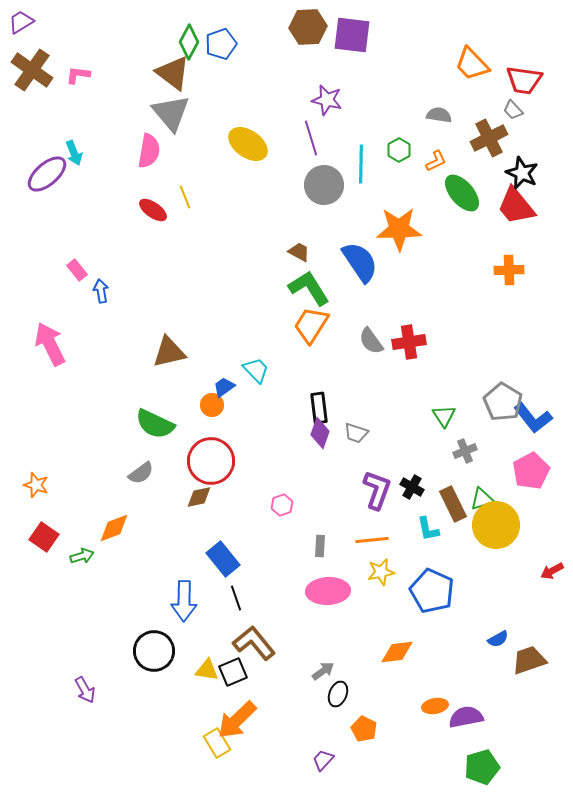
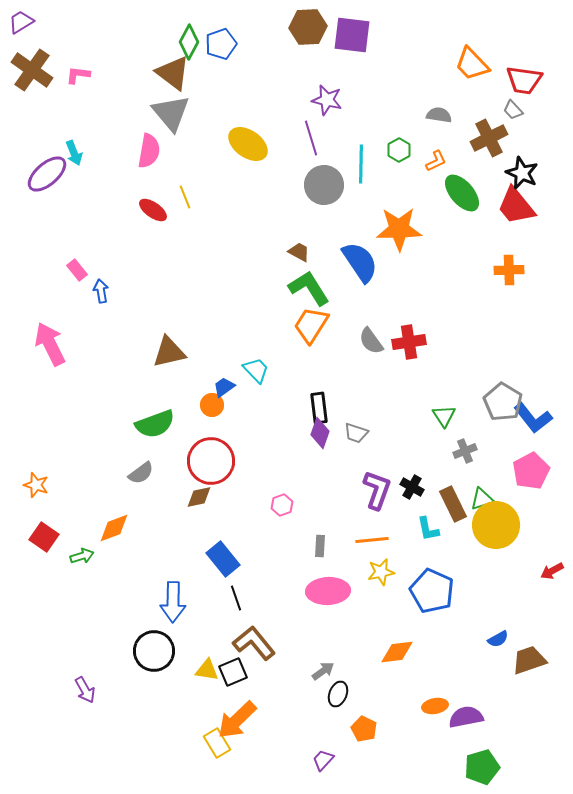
green semicircle at (155, 424): rotated 45 degrees counterclockwise
blue arrow at (184, 601): moved 11 px left, 1 px down
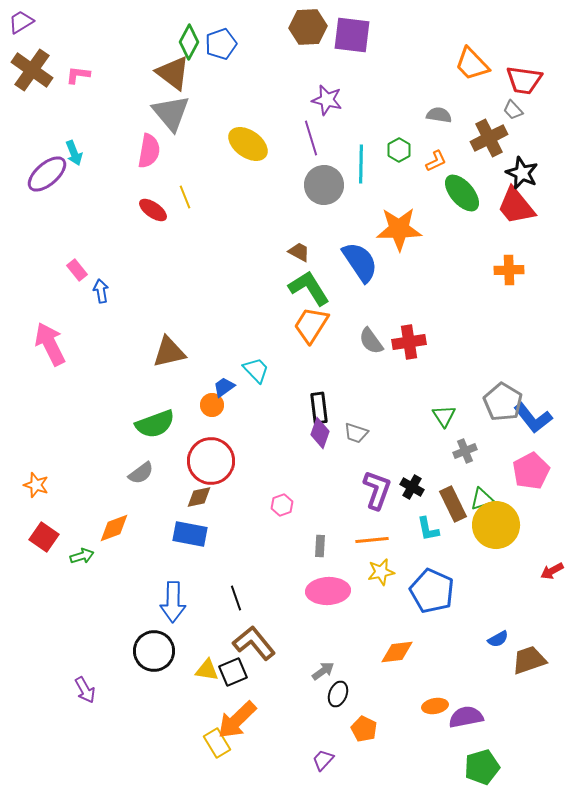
blue rectangle at (223, 559): moved 33 px left, 25 px up; rotated 40 degrees counterclockwise
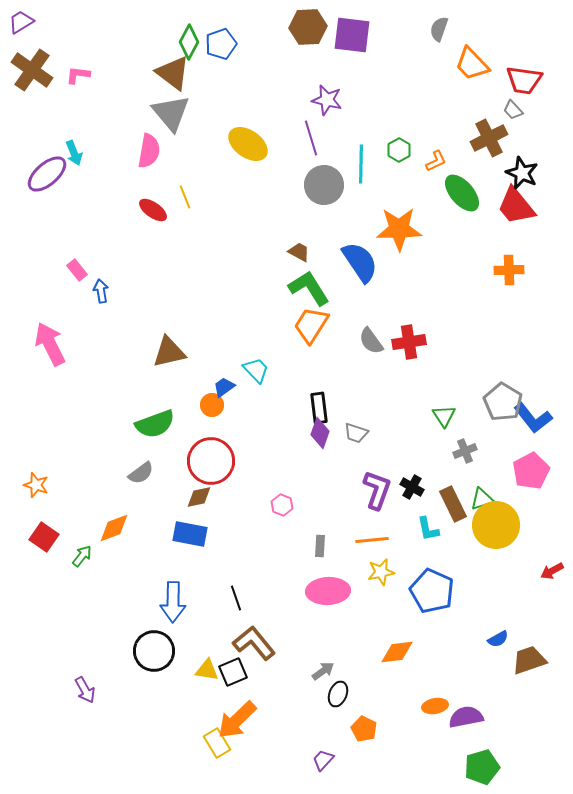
gray semicircle at (439, 115): moved 86 px up; rotated 80 degrees counterclockwise
pink hexagon at (282, 505): rotated 20 degrees counterclockwise
green arrow at (82, 556): rotated 35 degrees counterclockwise
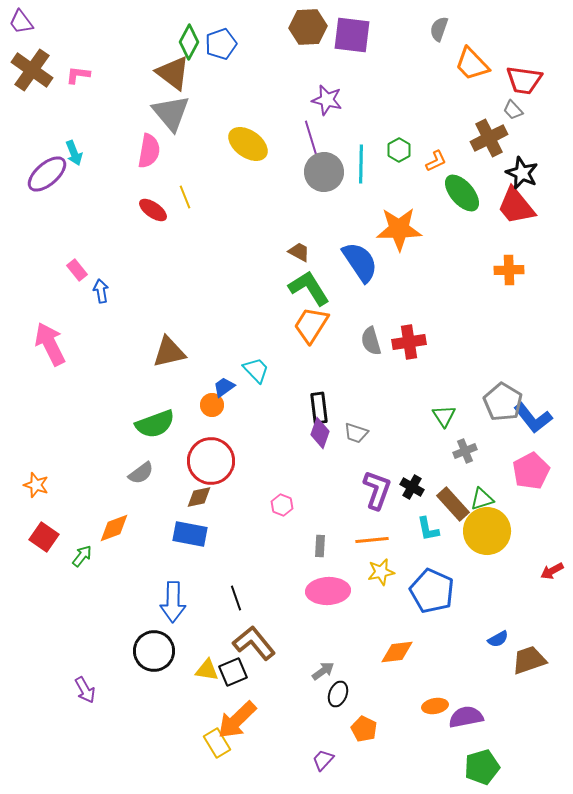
purple trapezoid at (21, 22): rotated 96 degrees counterclockwise
gray circle at (324, 185): moved 13 px up
gray semicircle at (371, 341): rotated 20 degrees clockwise
brown rectangle at (453, 504): rotated 16 degrees counterclockwise
yellow circle at (496, 525): moved 9 px left, 6 px down
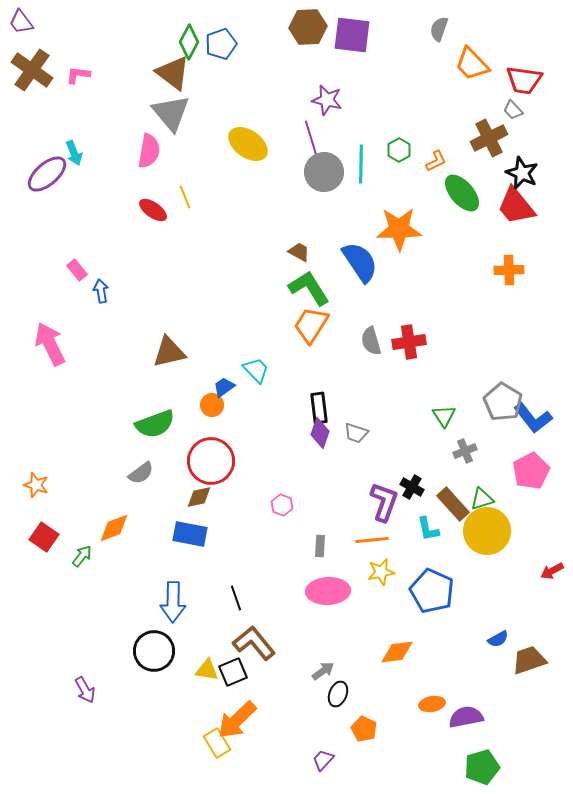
purple L-shape at (377, 490): moved 7 px right, 12 px down
orange ellipse at (435, 706): moved 3 px left, 2 px up
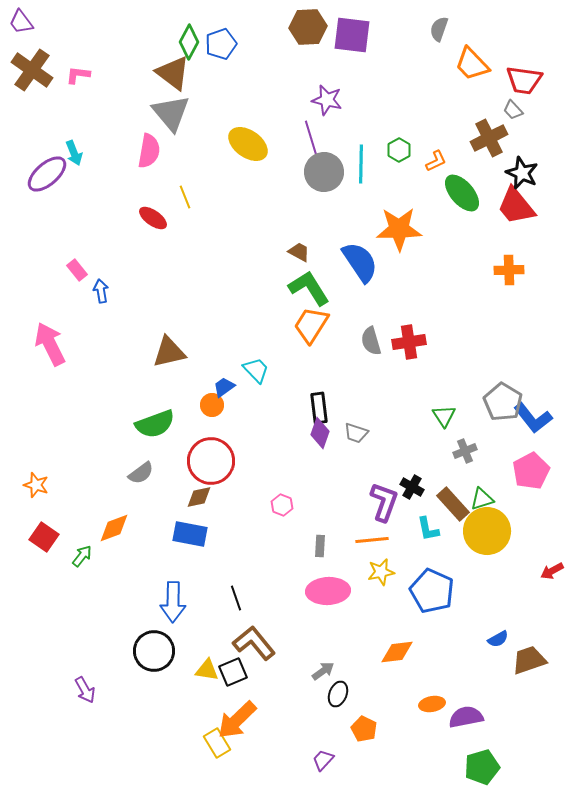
red ellipse at (153, 210): moved 8 px down
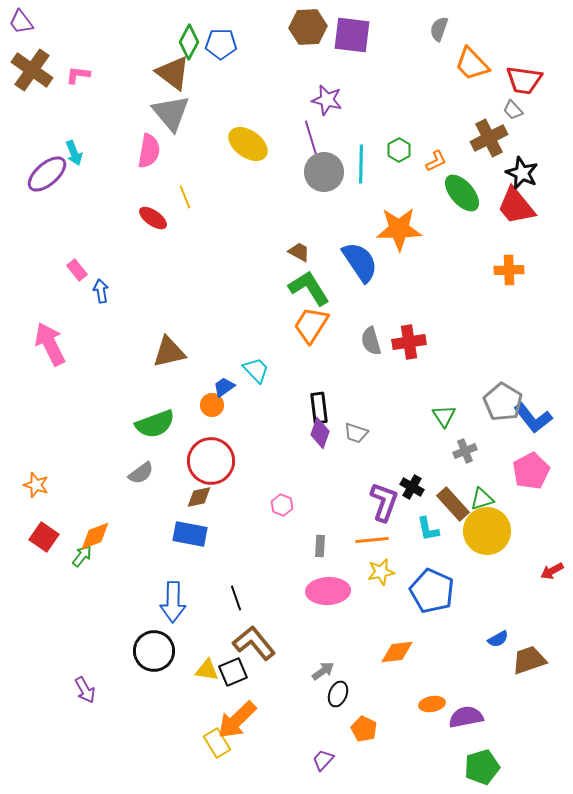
blue pentagon at (221, 44): rotated 20 degrees clockwise
orange diamond at (114, 528): moved 19 px left, 8 px down
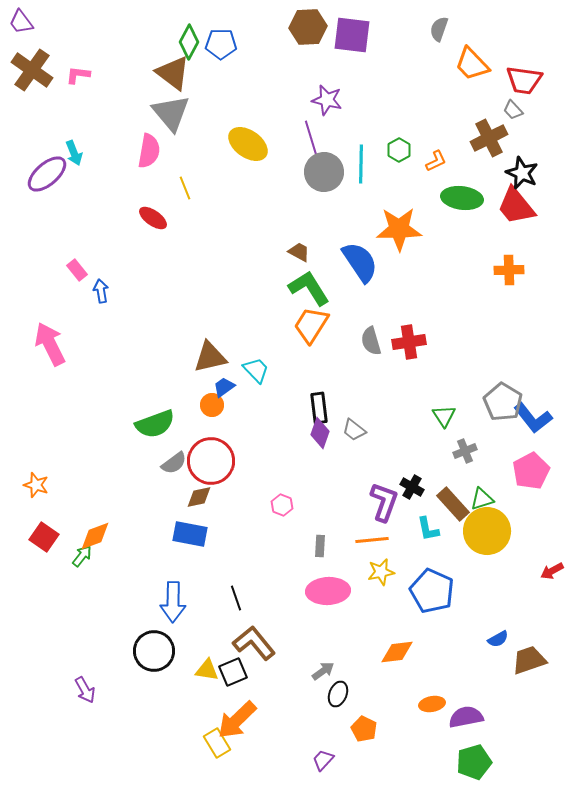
green ellipse at (462, 193): moved 5 px down; rotated 42 degrees counterclockwise
yellow line at (185, 197): moved 9 px up
brown triangle at (169, 352): moved 41 px right, 5 px down
gray trapezoid at (356, 433): moved 2 px left, 3 px up; rotated 20 degrees clockwise
gray semicircle at (141, 473): moved 33 px right, 10 px up
green pentagon at (482, 767): moved 8 px left, 5 px up
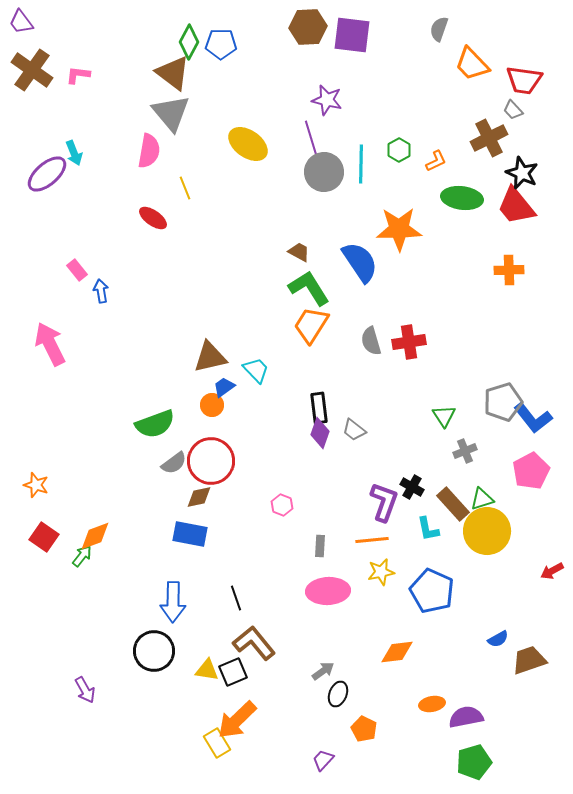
gray pentagon at (503, 402): rotated 24 degrees clockwise
